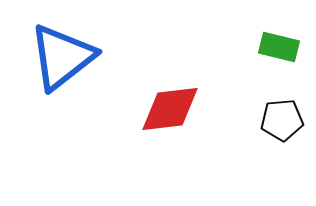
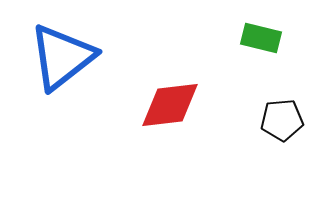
green rectangle: moved 18 px left, 9 px up
red diamond: moved 4 px up
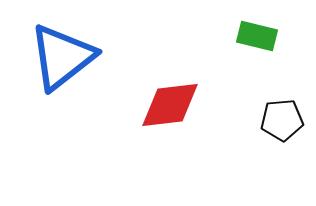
green rectangle: moved 4 px left, 2 px up
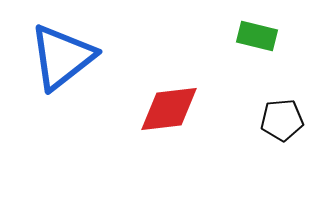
red diamond: moved 1 px left, 4 px down
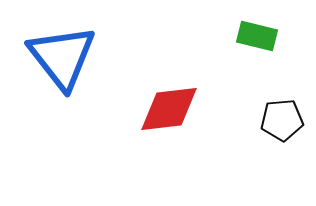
blue triangle: rotated 30 degrees counterclockwise
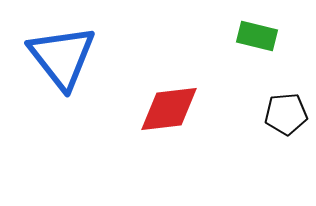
black pentagon: moved 4 px right, 6 px up
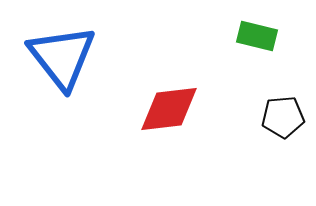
black pentagon: moved 3 px left, 3 px down
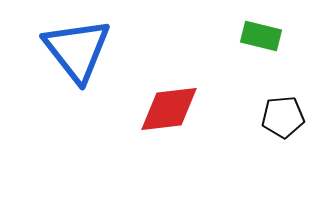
green rectangle: moved 4 px right
blue triangle: moved 15 px right, 7 px up
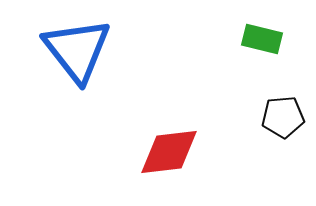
green rectangle: moved 1 px right, 3 px down
red diamond: moved 43 px down
